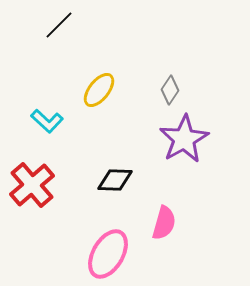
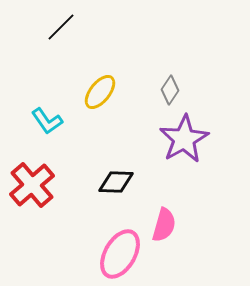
black line: moved 2 px right, 2 px down
yellow ellipse: moved 1 px right, 2 px down
cyan L-shape: rotated 12 degrees clockwise
black diamond: moved 1 px right, 2 px down
pink semicircle: moved 2 px down
pink ellipse: moved 12 px right
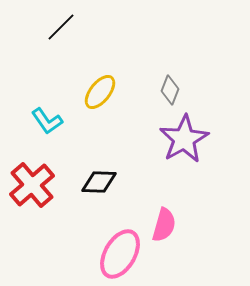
gray diamond: rotated 12 degrees counterclockwise
black diamond: moved 17 px left
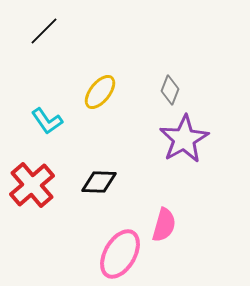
black line: moved 17 px left, 4 px down
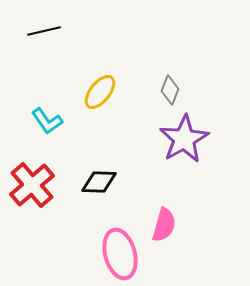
black line: rotated 32 degrees clockwise
pink ellipse: rotated 45 degrees counterclockwise
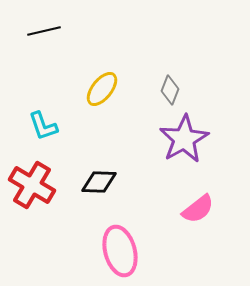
yellow ellipse: moved 2 px right, 3 px up
cyan L-shape: moved 4 px left, 5 px down; rotated 16 degrees clockwise
red cross: rotated 18 degrees counterclockwise
pink semicircle: moved 34 px right, 16 px up; rotated 36 degrees clockwise
pink ellipse: moved 3 px up
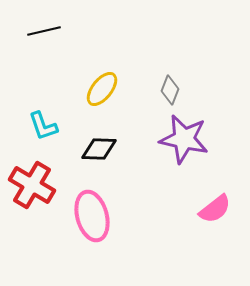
purple star: rotated 30 degrees counterclockwise
black diamond: moved 33 px up
pink semicircle: moved 17 px right
pink ellipse: moved 28 px left, 35 px up
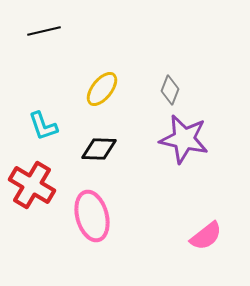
pink semicircle: moved 9 px left, 27 px down
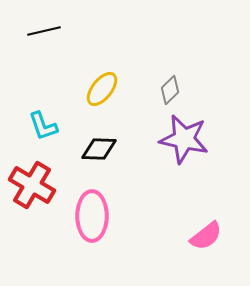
gray diamond: rotated 24 degrees clockwise
pink ellipse: rotated 15 degrees clockwise
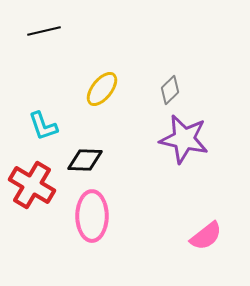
black diamond: moved 14 px left, 11 px down
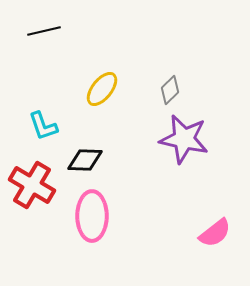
pink semicircle: moved 9 px right, 3 px up
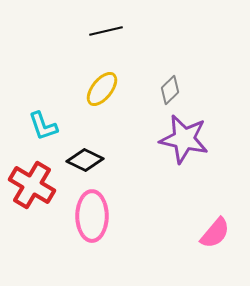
black line: moved 62 px right
black diamond: rotated 24 degrees clockwise
pink semicircle: rotated 12 degrees counterclockwise
